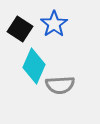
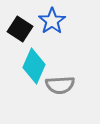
blue star: moved 2 px left, 3 px up
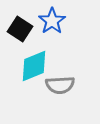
cyan diamond: rotated 44 degrees clockwise
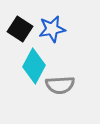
blue star: moved 8 px down; rotated 24 degrees clockwise
cyan diamond: rotated 40 degrees counterclockwise
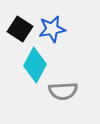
cyan diamond: moved 1 px right, 1 px up
gray semicircle: moved 3 px right, 6 px down
